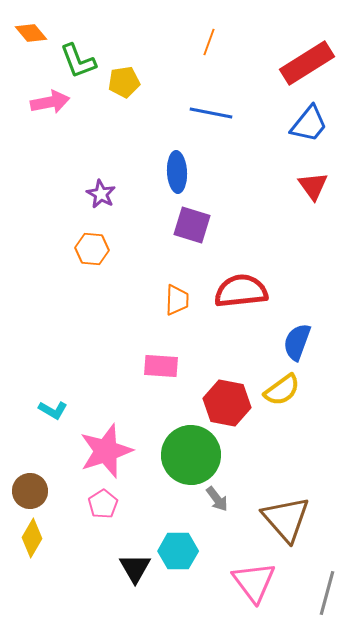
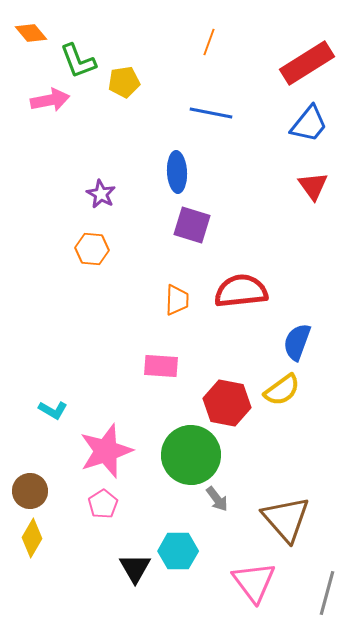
pink arrow: moved 2 px up
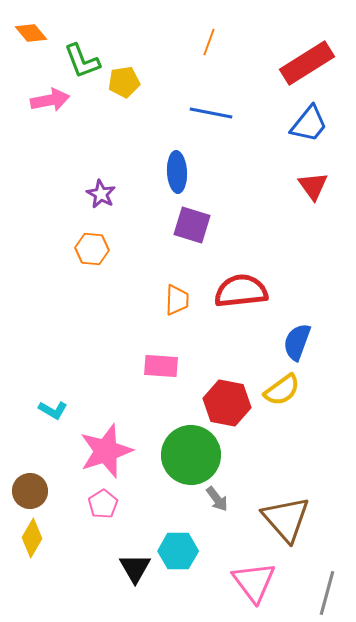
green L-shape: moved 4 px right
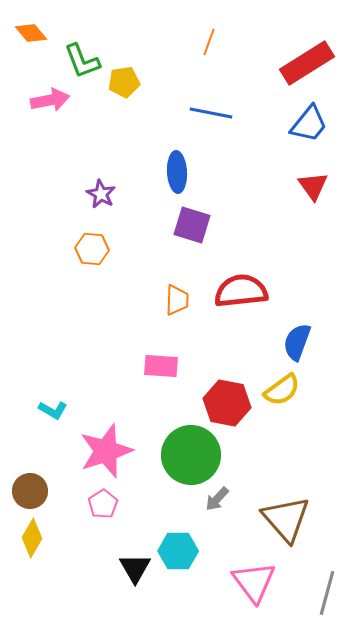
gray arrow: rotated 80 degrees clockwise
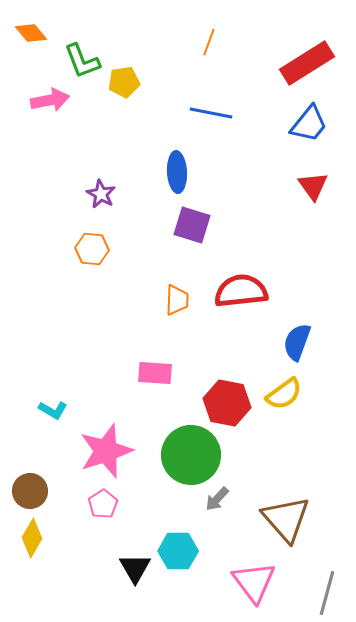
pink rectangle: moved 6 px left, 7 px down
yellow semicircle: moved 2 px right, 4 px down
